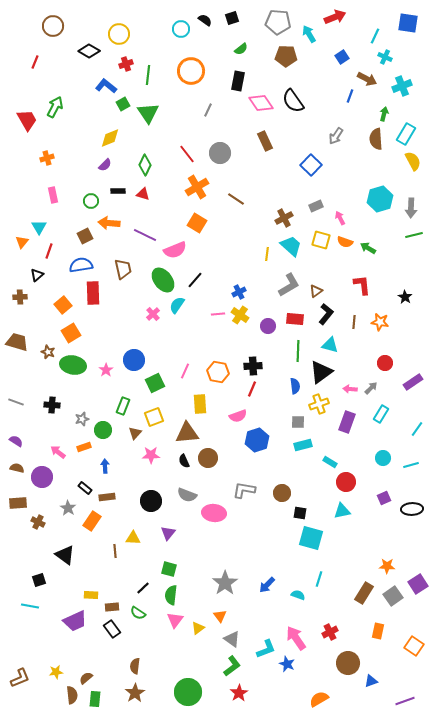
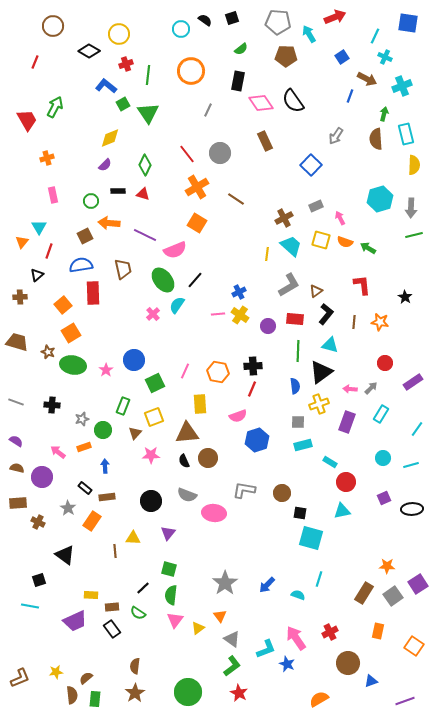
cyan rectangle at (406, 134): rotated 45 degrees counterclockwise
yellow semicircle at (413, 161): moved 1 px right, 4 px down; rotated 30 degrees clockwise
red star at (239, 693): rotated 12 degrees counterclockwise
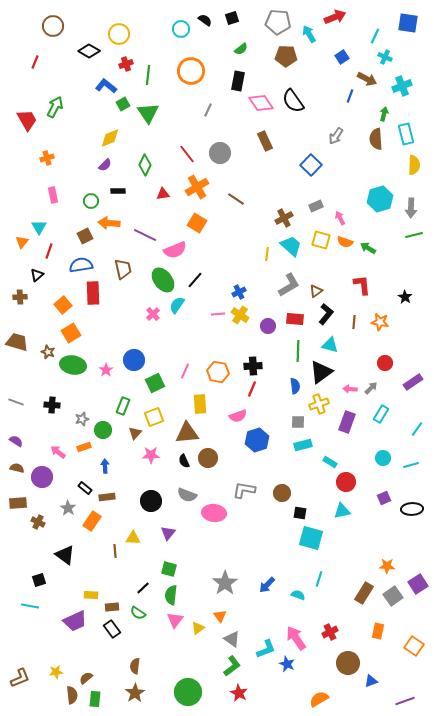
red triangle at (143, 194): moved 20 px right; rotated 24 degrees counterclockwise
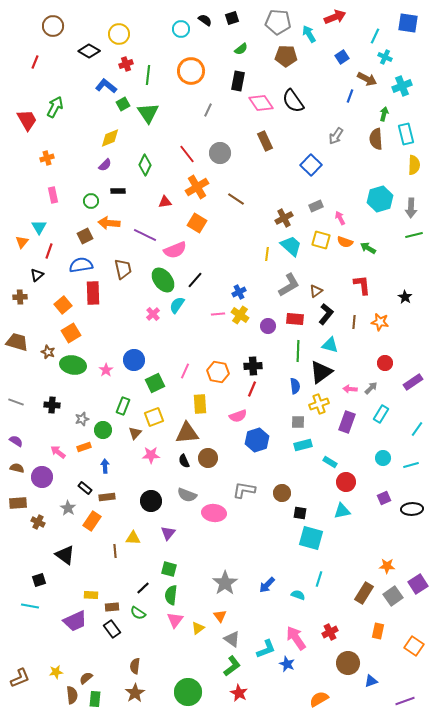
red triangle at (163, 194): moved 2 px right, 8 px down
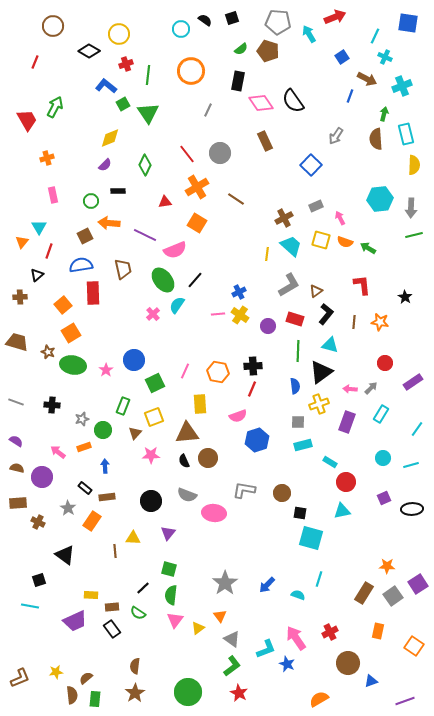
brown pentagon at (286, 56): moved 18 px left, 5 px up; rotated 15 degrees clockwise
cyan hexagon at (380, 199): rotated 10 degrees clockwise
red rectangle at (295, 319): rotated 12 degrees clockwise
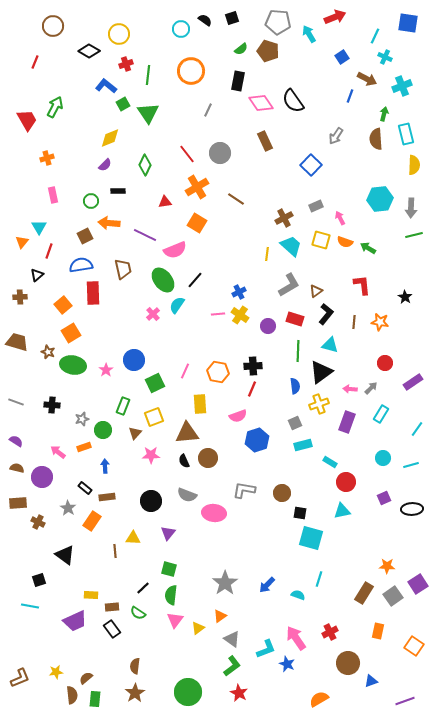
gray square at (298, 422): moved 3 px left, 1 px down; rotated 24 degrees counterclockwise
orange triangle at (220, 616): rotated 32 degrees clockwise
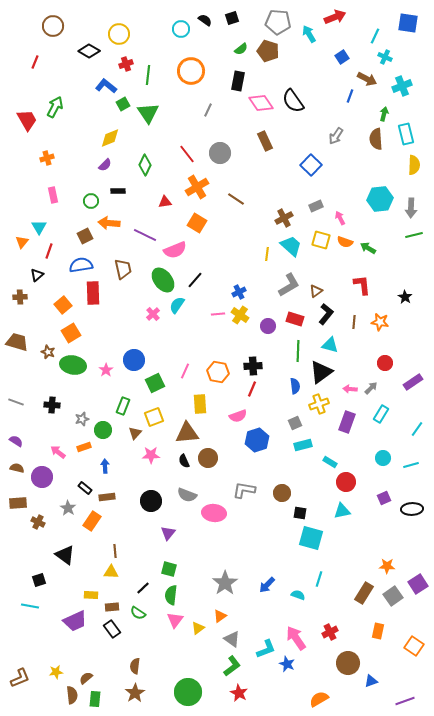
yellow triangle at (133, 538): moved 22 px left, 34 px down
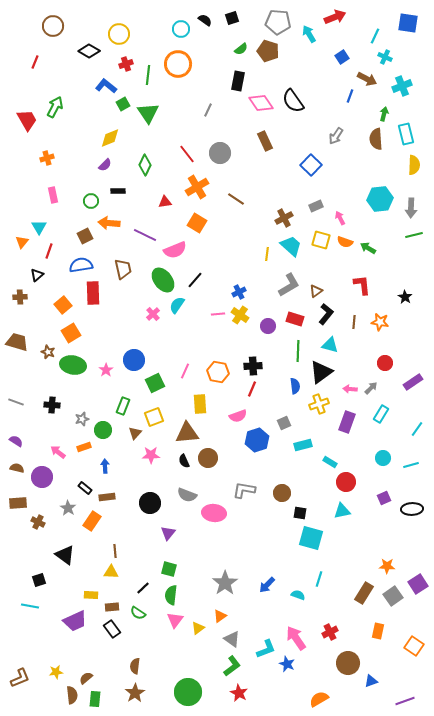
orange circle at (191, 71): moved 13 px left, 7 px up
gray square at (295, 423): moved 11 px left
black circle at (151, 501): moved 1 px left, 2 px down
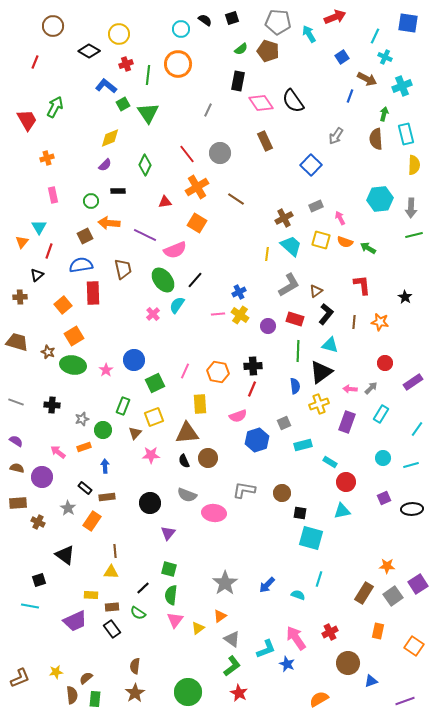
orange square at (71, 333): moved 3 px right, 3 px down
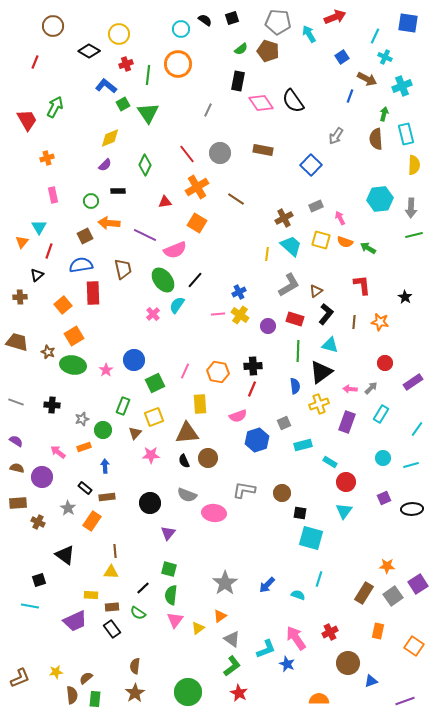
brown rectangle at (265, 141): moved 2 px left, 9 px down; rotated 54 degrees counterclockwise
cyan triangle at (342, 511): moved 2 px right; rotated 42 degrees counterclockwise
orange semicircle at (319, 699): rotated 30 degrees clockwise
